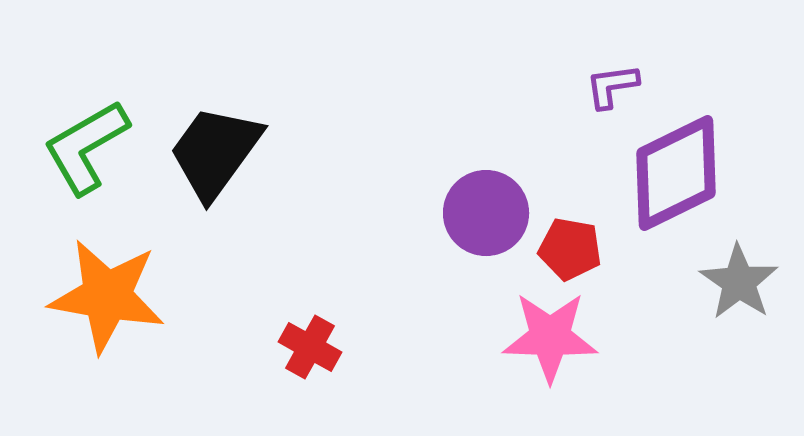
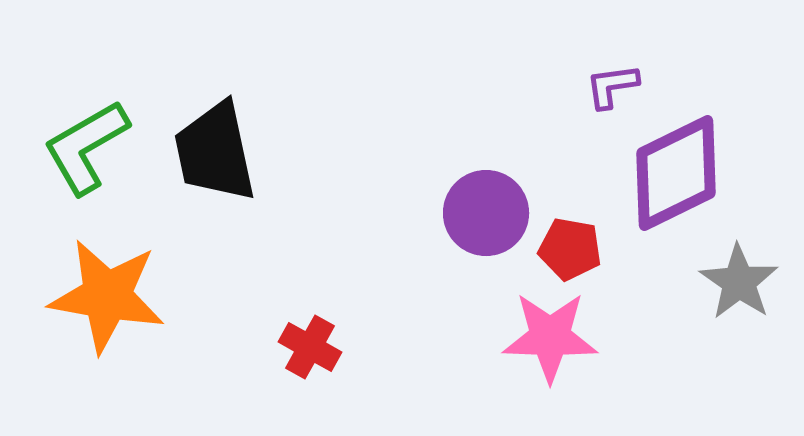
black trapezoid: rotated 48 degrees counterclockwise
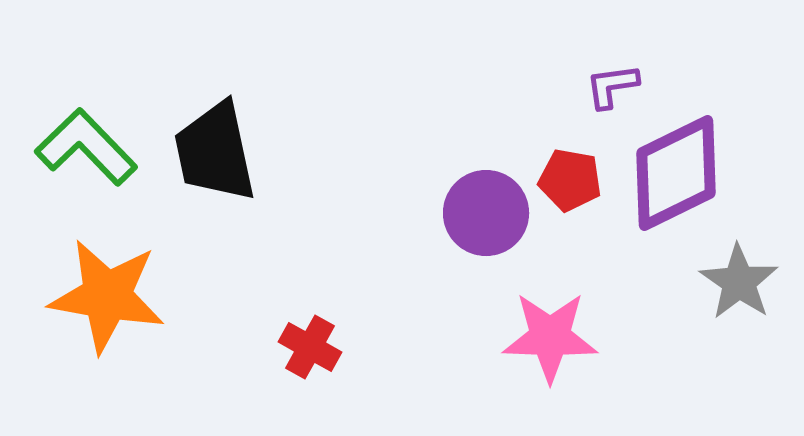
green L-shape: rotated 76 degrees clockwise
red pentagon: moved 69 px up
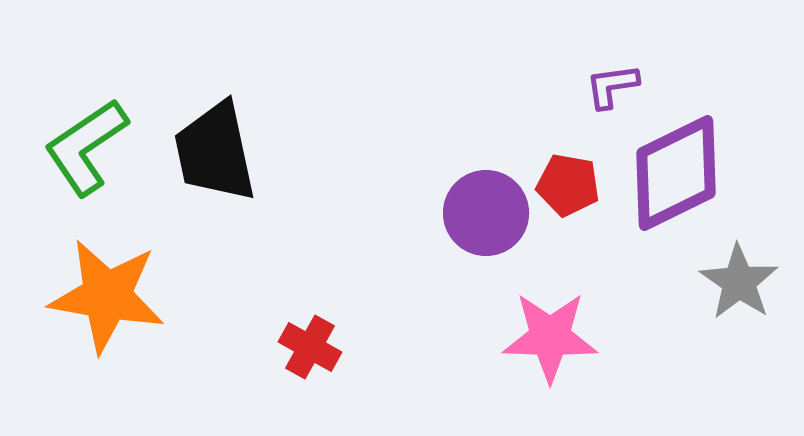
green L-shape: rotated 80 degrees counterclockwise
red pentagon: moved 2 px left, 5 px down
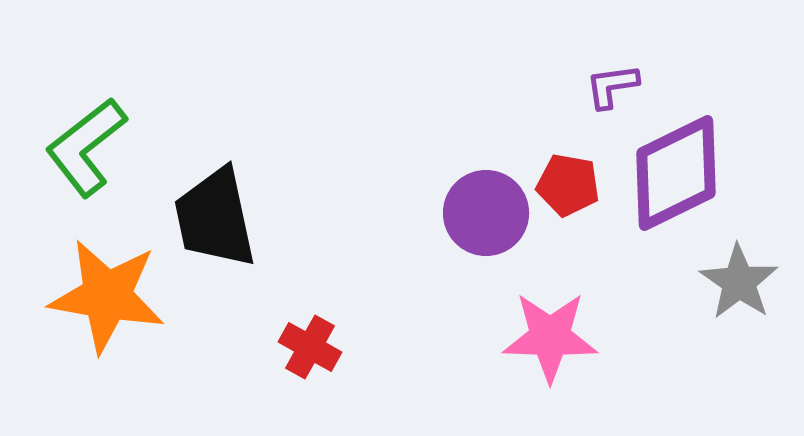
green L-shape: rotated 4 degrees counterclockwise
black trapezoid: moved 66 px down
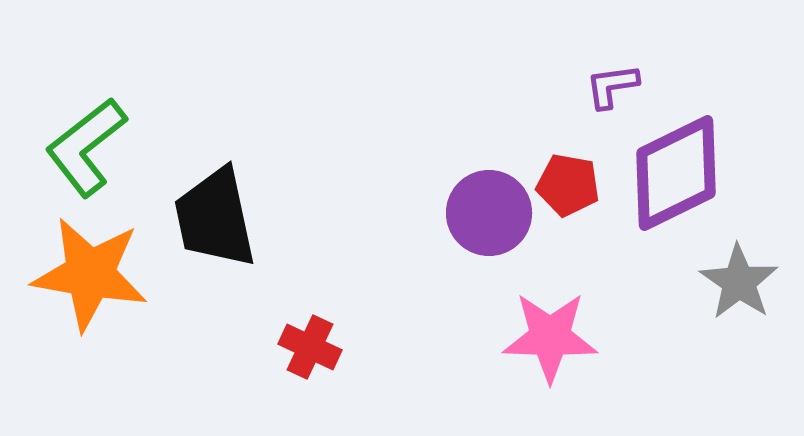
purple circle: moved 3 px right
orange star: moved 17 px left, 22 px up
red cross: rotated 4 degrees counterclockwise
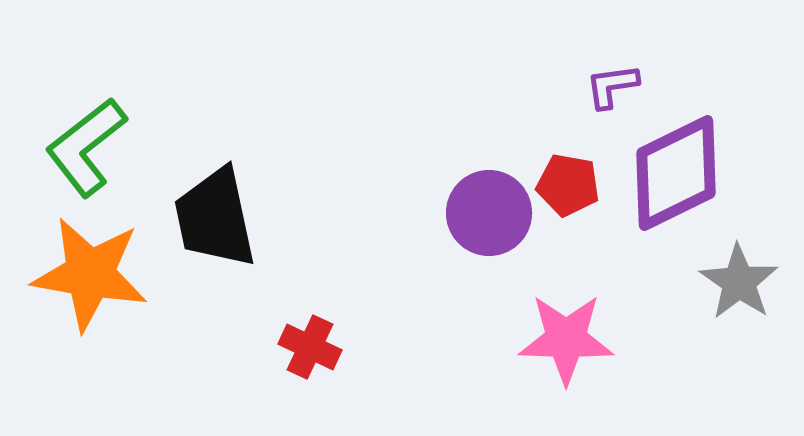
pink star: moved 16 px right, 2 px down
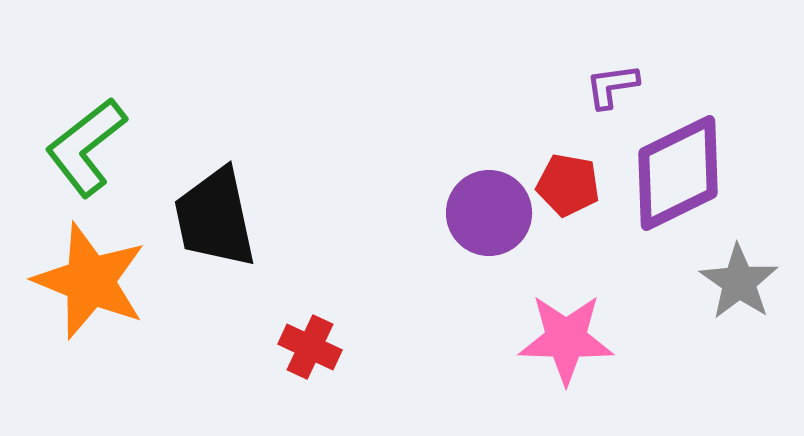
purple diamond: moved 2 px right
orange star: moved 7 px down; rotated 12 degrees clockwise
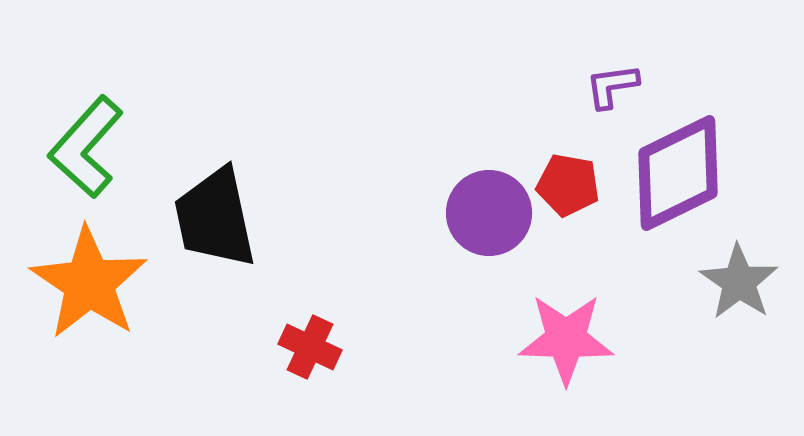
green L-shape: rotated 10 degrees counterclockwise
orange star: moved 1 px left, 2 px down; rotated 12 degrees clockwise
